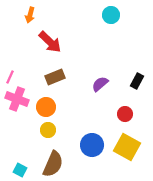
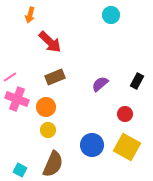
pink line: rotated 32 degrees clockwise
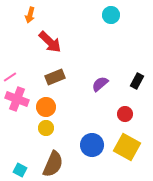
yellow circle: moved 2 px left, 2 px up
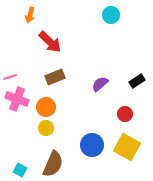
pink line: rotated 16 degrees clockwise
black rectangle: rotated 28 degrees clockwise
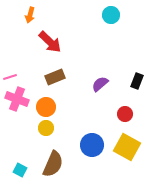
black rectangle: rotated 35 degrees counterclockwise
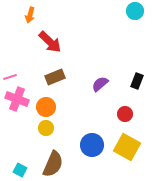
cyan circle: moved 24 px right, 4 px up
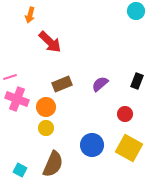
cyan circle: moved 1 px right
brown rectangle: moved 7 px right, 7 px down
yellow square: moved 2 px right, 1 px down
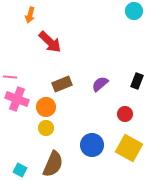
cyan circle: moved 2 px left
pink line: rotated 24 degrees clockwise
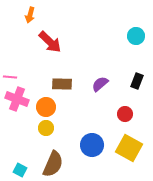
cyan circle: moved 2 px right, 25 px down
brown rectangle: rotated 24 degrees clockwise
